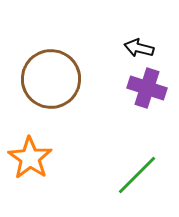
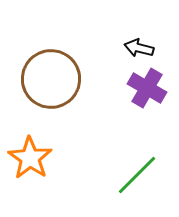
purple cross: rotated 12 degrees clockwise
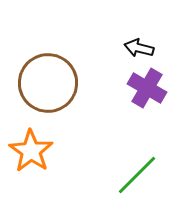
brown circle: moved 3 px left, 4 px down
orange star: moved 1 px right, 7 px up
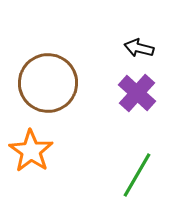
purple cross: moved 10 px left, 5 px down; rotated 12 degrees clockwise
green line: rotated 15 degrees counterclockwise
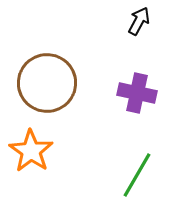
black arrow: moved 27 px up; rotated 104 degrees clockwise
brown circle: moved 1 px left
purple cross: rotated 30 degrees counterclockwise
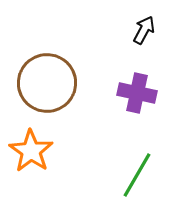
black arrow: moved 5 px right, 9 px down
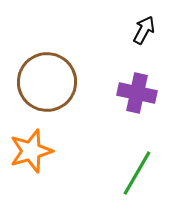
brown circle: moved 1 px up
orange star: rotated 21 degrees clockwise
green line: moved 2 px up
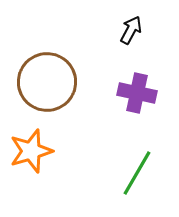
black arrow: moved 13 px left
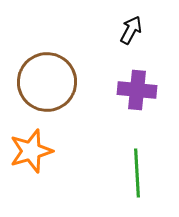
purple cross: moved 3 px up; rotated 6 degrees counterclockwise
green line: rotated 33 degrees counterclockwise
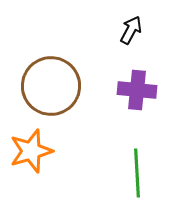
brown circle: moved 4 px right, 4 px down
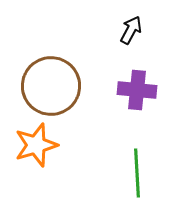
orange star: moved 5 px right, 6 px up
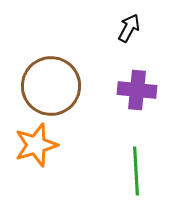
black arrow: moved 2 px left, 2 px up
green line: moved 1 px left, 2 px up
